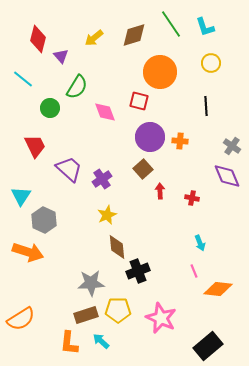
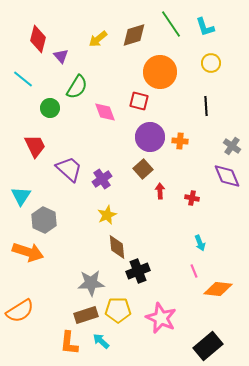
yellow arrow at (94, 38): moved 4 px right, 1 px down
orange semicircle at (21, 319): moved 1 px left, 8 px up
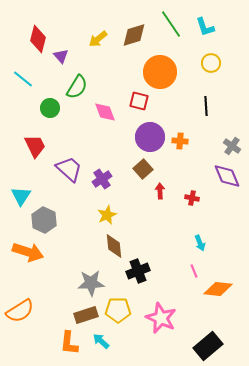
brown diamond at (117, 247): moved 3 px left, 1 px up
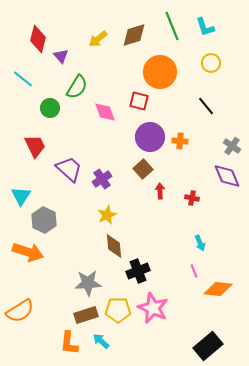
green line at (171, 24): moved 1 px right, 2 px down; rotated 12 degrees clockwise
black line at (206, 106): rotated 36 degrees counterclockwise
gray star at (91, 283): moved 3 px left
pink star at (161, 318): moved 8 px left, 10 px up
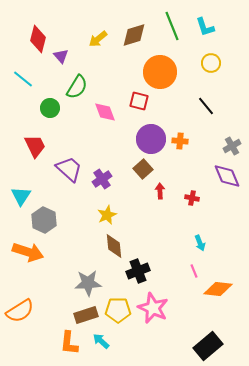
purple circle at (150, 137): moved 1 px right, 2 px down
gray cross at (232, 146): rotated 24 degrees clockwise
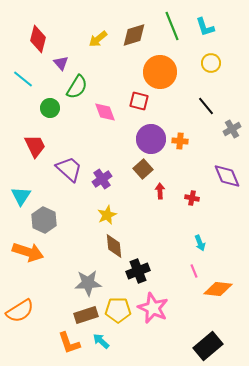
purple triangle at (61, 56): moved 7 px down
gray cross at (232, 146): moved 17 px up
orange L-shape at (69, 343): rotated 25 degrees counterclockwise
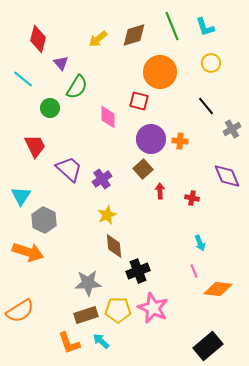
pink diamond at (105, 112): moved 3 px right, 5 px down; rotated 20 degrees clockwise
